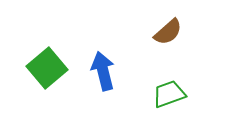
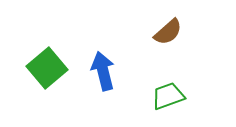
green trapezoid: moved 1 px left, 2 px down
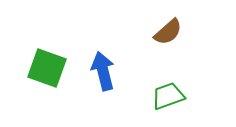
green square: rotated 30 degrees counterclockwise
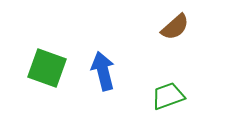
brown semicircle: moved 7 px right, 5 px up
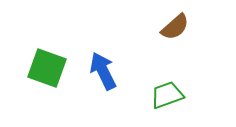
blue arrow: rotated 12 degrees counterclockwise
green trapezoid: moved 1 px left, 1 px up
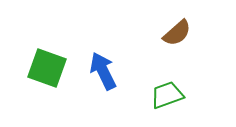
brown semicircle: moved 2 px right, 6 px down
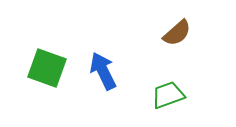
green trapezoid: moved 1 px right
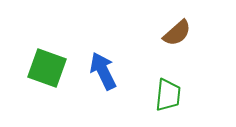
green trapezoid: rotated 116 degrees clockwise
